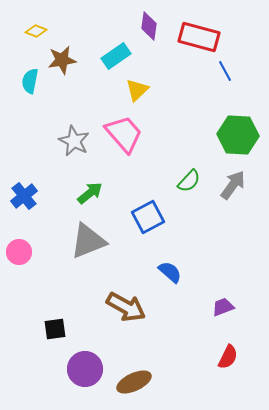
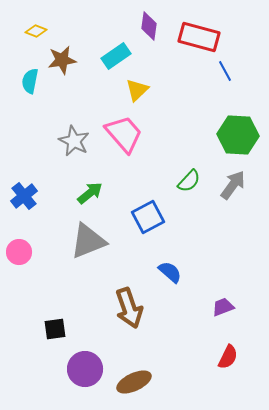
brown arrow: moved 3 px right, 1 px down; rotated 42 degrees clockwise
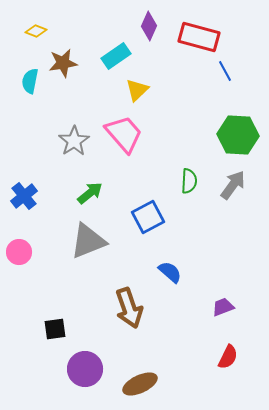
purple diamond: rotated 16 degrees clockwise
brown star: moved 1 px right, 3 px down
gray star: rotated 12 degrees clockwise
green semicircle: rotated 40 degrees counterclockwise
brown ellipse: moved 6 px right, 2 px down
